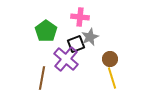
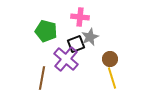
green pentagon: rotated 20 degrees counterclockwise
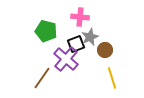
brown circle: moved 5 px left, 9 px up
brown line: rotated 25 degrees clockwise
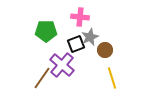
green pentagon: rotated 15 degrees counterclockwise
purple cross: moved 4 px left, 6 px down
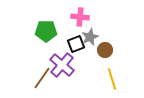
yellow line: moved 1 px down
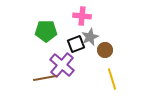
pink cross: moved 2 px right, 1 px up
brown line: moved 3 px right; rotated 45 degrees clockwise
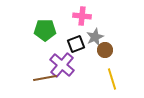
green pentagon: moved 1 px left, 1 px up
gray star: moved 5 px right
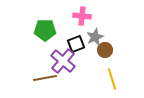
purple cross: moved 1 px right, 4 px up
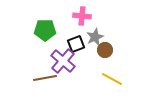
yellow line: rotated 45 degrees counterclockwise
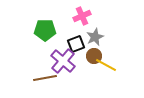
pink cross: rotated 30 degrees counterclockwise
brown circle: moved 11 px left, 6 px down
yellow line: moved 6 px left, 14 px up
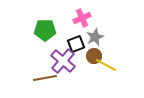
pink cross: moved 2 px down
